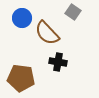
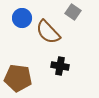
brown semicircle: moved 1 px right, 1 px up
black cross: moved 2 px right, 4 px down
brown pentagon: moved 3 px left
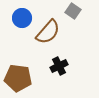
gray square: moved 1 px up
brown semicircle: rotated 96 degrees counterclockwise
black cross: moved 1 px left; rotated 36 degrees counterclockwise
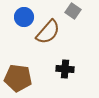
blue circle: moved 2 px right, 1 px up
black cross: moved 6 px right, 3 px down; rotated 30 degrees clockwise
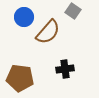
black cross: rotated 12 degrees counterclockwise
brown pentagon: moved 2 px right
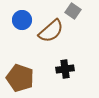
blue circle: moved 2 px left, 3 px down
brown semicircle: moved 3 px right, 1 px up; rotated 8 degrees clockwise
brown pentagon: rotated 12 degrees clockwise
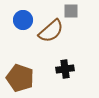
gray square: moved 2 px left; rotated 35 degrees counterclockwise
blue circle: moved 1 px right
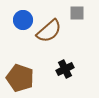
gray square: moved 6 px right, 2 px down
brown semicircle: moved 2 px left
black cross: rotated 18 degrees counterclockwise
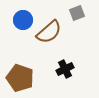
gray square: rotated 21 degrees counterclockwise
brown semicircle: moved 1 px down
